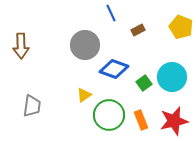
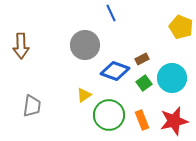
brown rectangle: moved 4 px right, 29 px down
blue diamond: moved 1 px right, 2 px down
cyan circle: moved 1 px down
orange rectangle: moved 1 px right
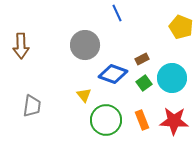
blue line: moved 6 px right
blue diamond: moved 2 px left, 3 px down
yellow triangle: rotated 35 degrees counterclockwise
green circle: moved 3 px left, 5 px down
red star: rotated 16 degrees clockwise
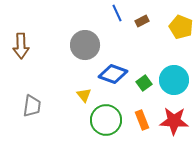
brown rectangle: moved 38 px up
cyan circle: moved 2 px right, 2 px down
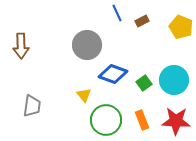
gray circle: moved 2 px right
red star: moved 2 px right
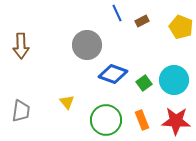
yellow triangle: moved 17 px left, 7 px down
gray trapezoid: moved 11 px left, 5 px down
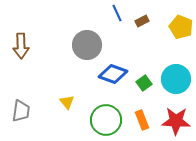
cyan circle: moved 2 px right, 1 px up
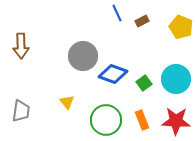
gray circle: moved 4 px left, 11 px down
